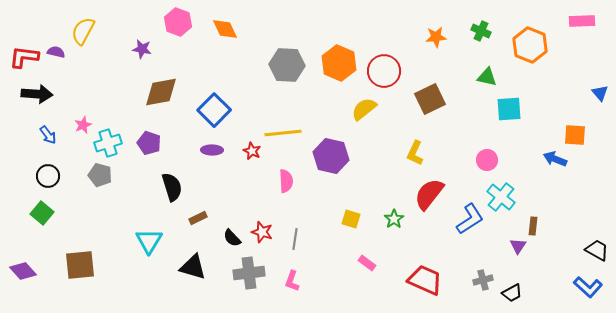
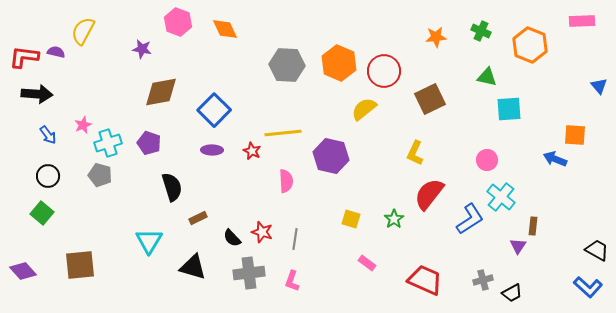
blue triangle at (600, 93): moved 1 px left, 7 px up
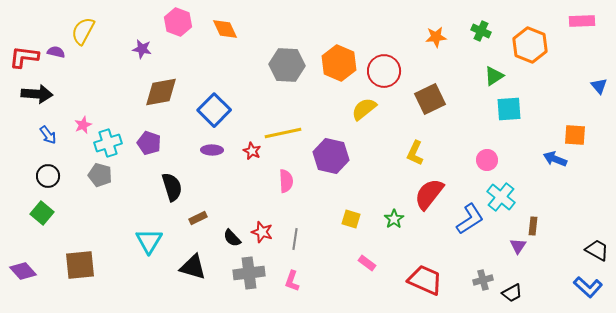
green triangle at (487, 77): moved 7 px right, 1 px up; rotated 45 degrees counterclockwise
yellow line at (283, 133): rotated 6 degrees counterclockwise
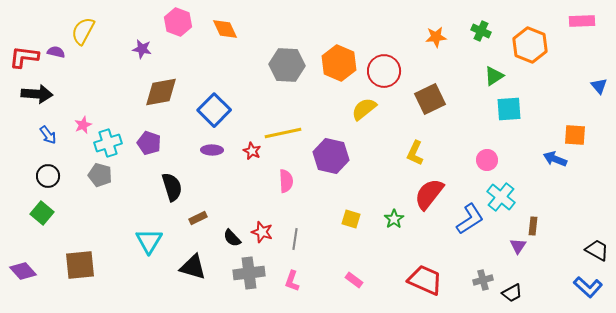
pink rectangle at (367, 263): moved 13 px left, 17 px down
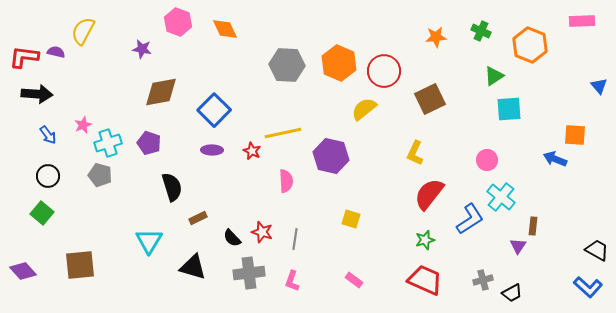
green star at (394, 219): moved 31 px right, 21 px down; rotated 18 degrees clockwise
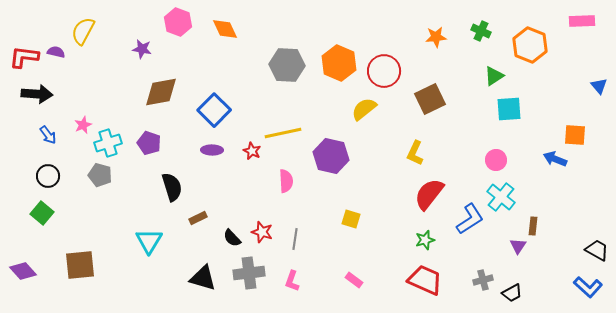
pink circle at (487, 160): moved 9 px right
black triangle at (193, 267): moved 10 px right, 11 px down
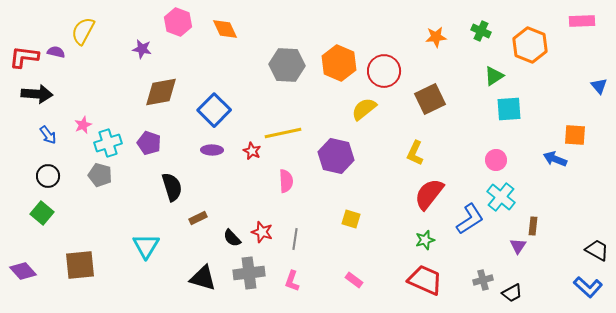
purple hexagon at (331, 156): moved 5 px right
cyan triangle at (149, 241): moved 3 px left, 5 px down
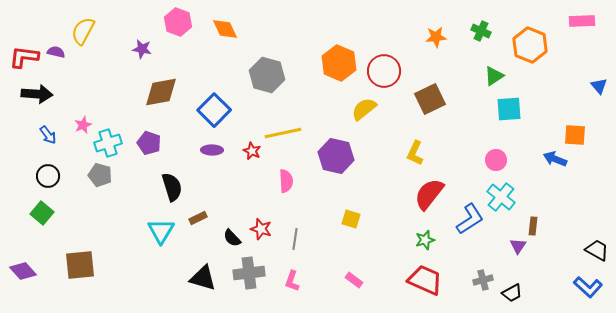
gray hexagon at (287, 65): moved 20 px left, 10 px down; rotated 12 degrees clockwise
red star at (262, 232): moved 1 px left, 3 px up
cyan triangle at (146, 246): moved 15 px right, 15 px up
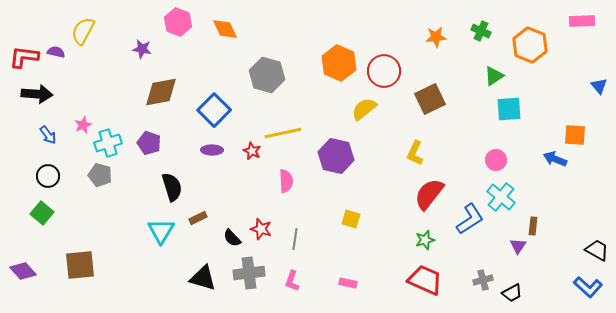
pink rectangle at (354, 280): moved 6 px left, 3 px down; rotated 24 degrees counterclockwise
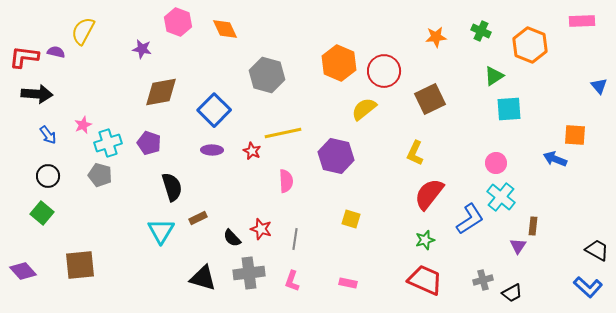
pink circle at (496, 160): moved 3 px down
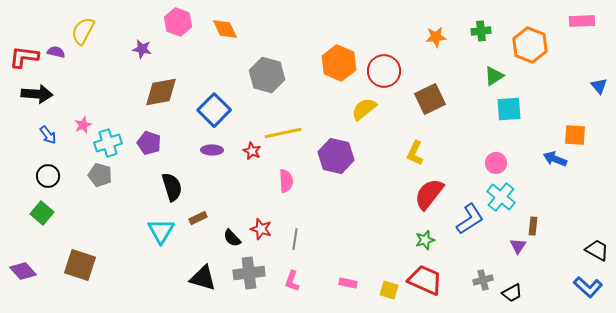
green cross at (481, 31): rotated 30 degrees counterclockwise
yellow square at (351, 219): moved 38 px right, 71 px down
brown square at (80, 265): rotated 24 degrees clockwise
